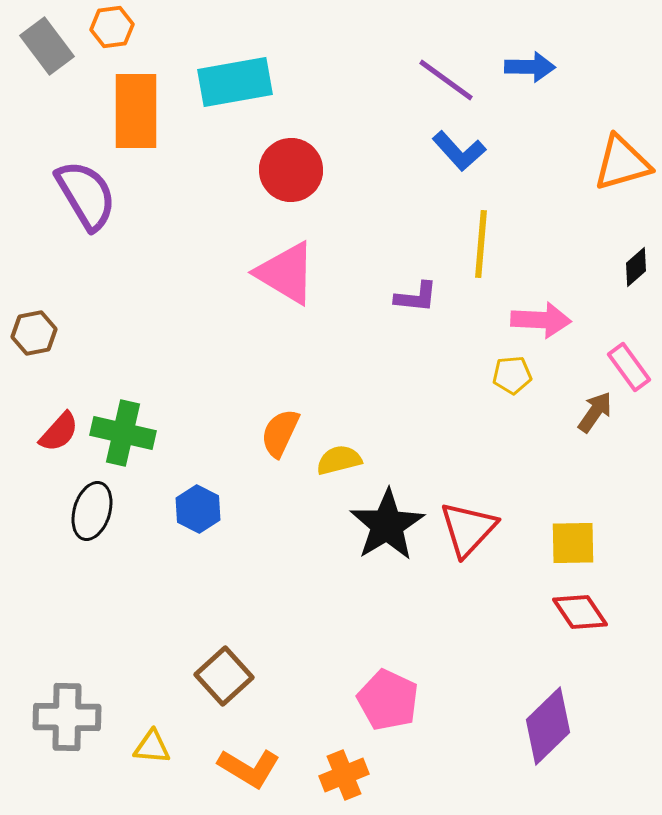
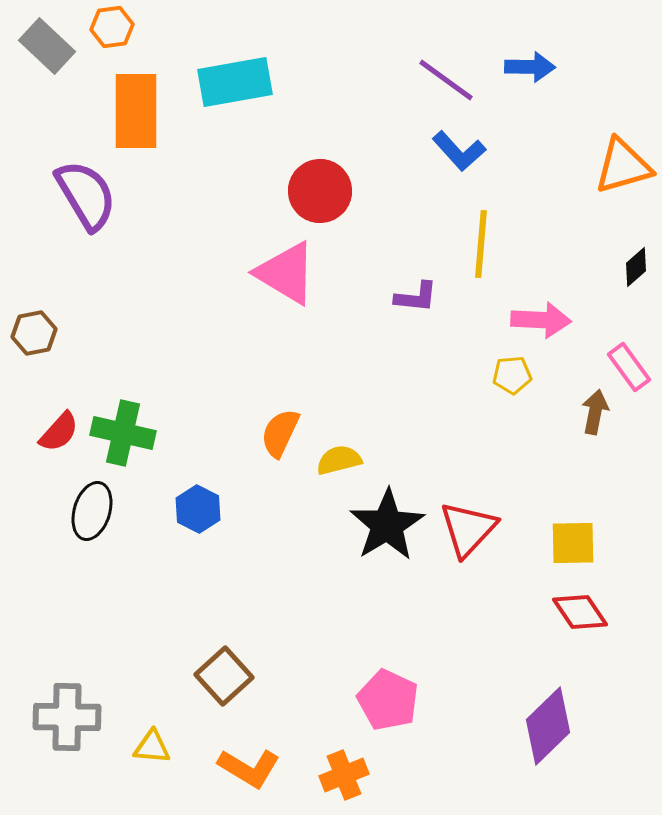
gray rectangle: rotated 10 degrees counterclockwise
orange triangle: moved 1 px right, 3 px down
red circle: moved 29 px right, 21 px down
brown arrow: rotated 24 degrees counterclockwise
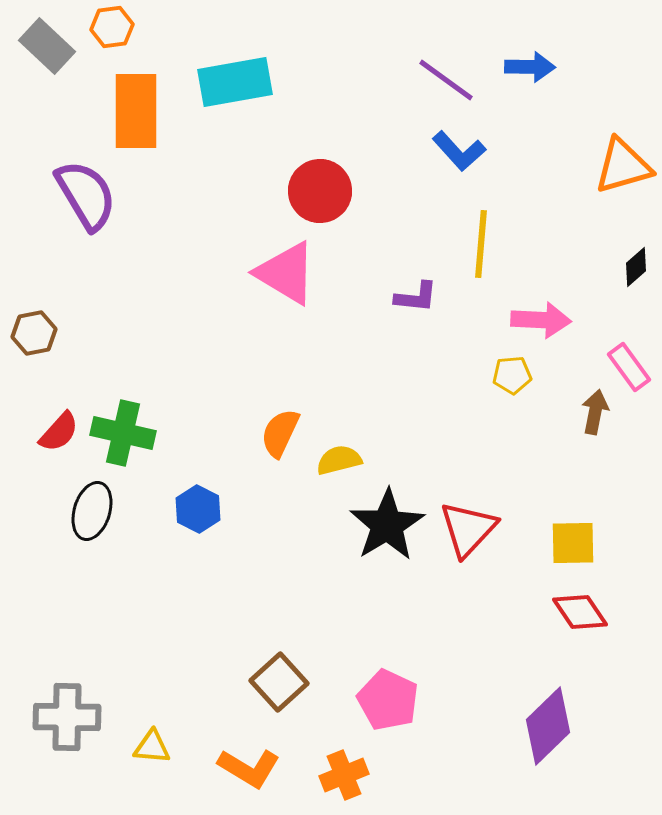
brown square: moved 55 px right, 6 px down
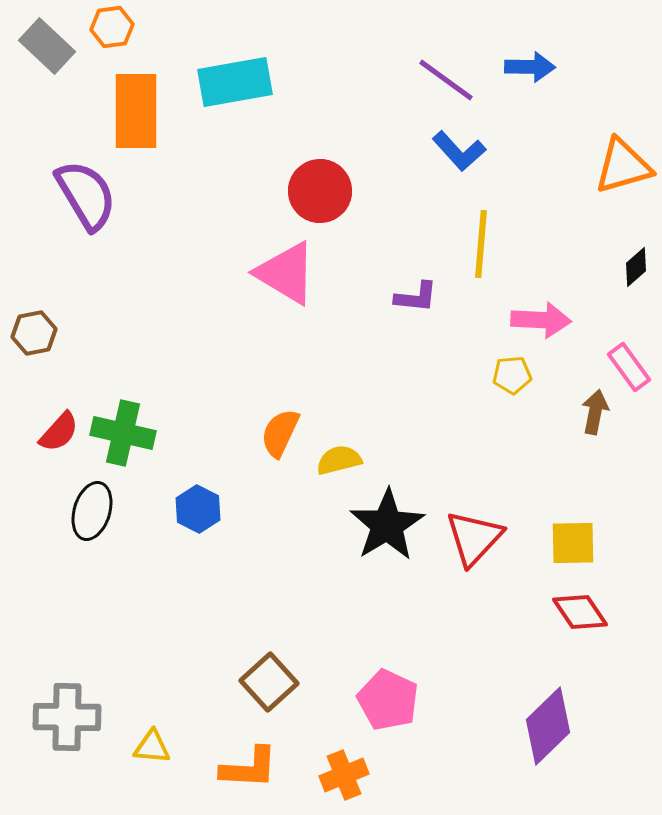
red triangle: moved 6 px right, 9 px down
brown square: moved 10 px left
orange L-shape: rotated 28 degrees counterclockwise
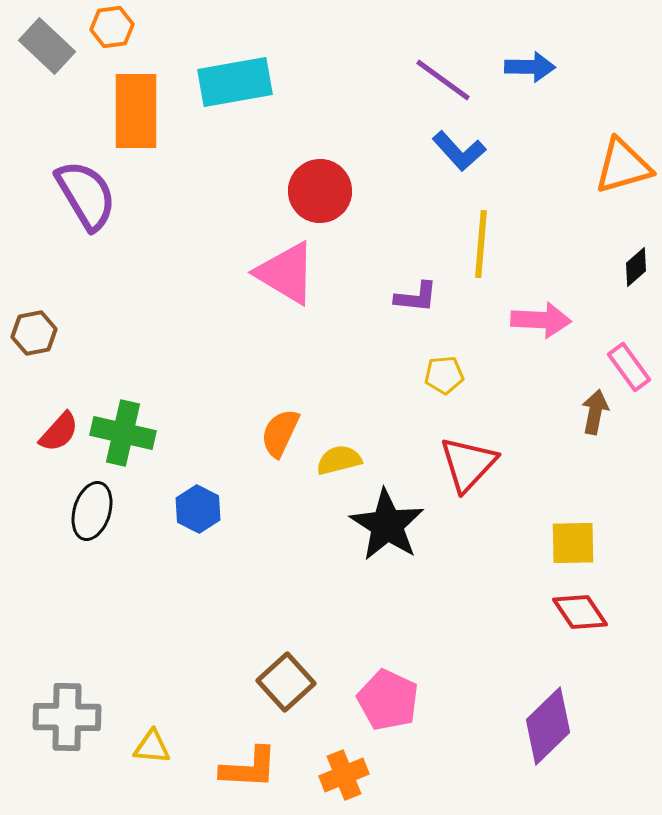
purple line: moved 3 px left
yellow pentagon: moved 68 px left
black star: rotated 8 degrees counterclockwise
red triangle: moved 6 px left, 74 px up
brown square: moved 17 px right
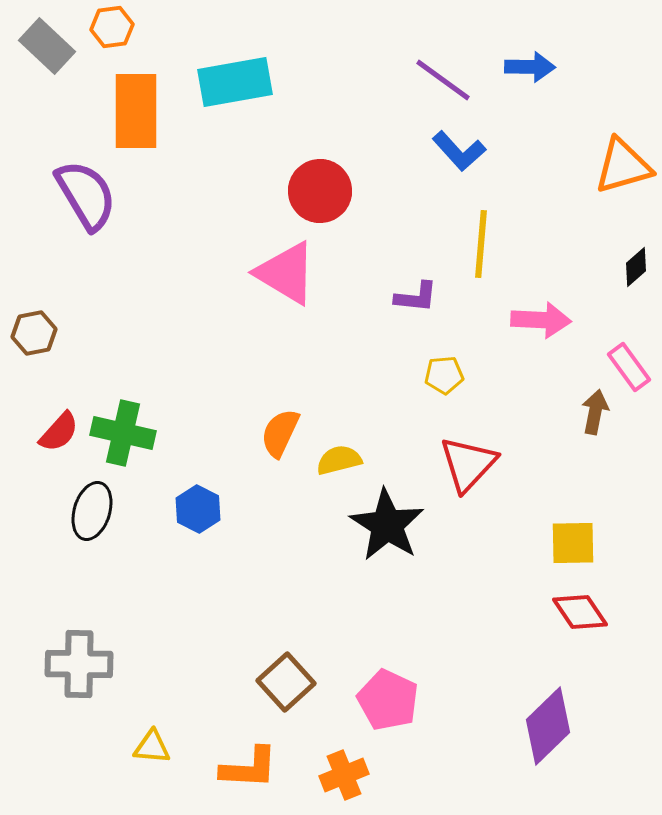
gray cross: moved 12 px right, 53 px up
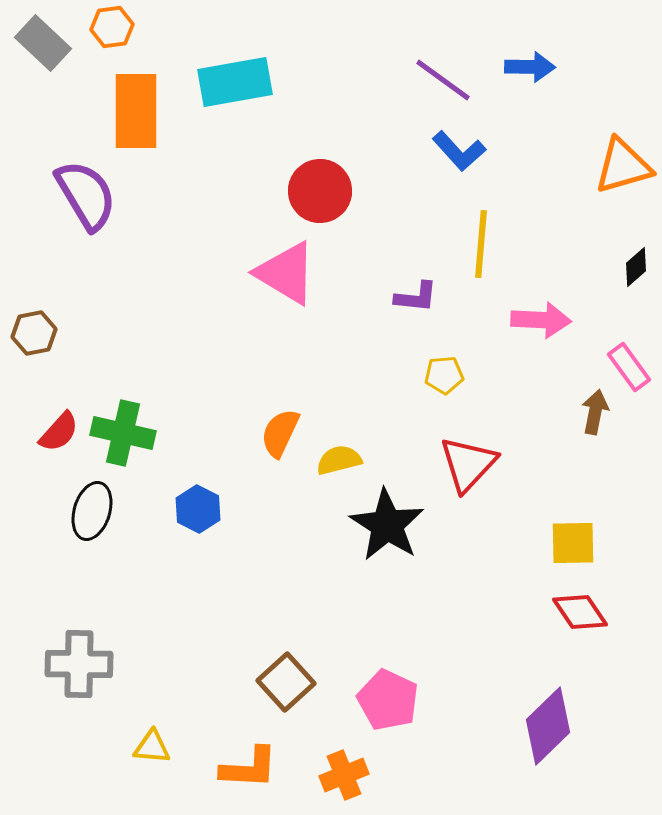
gray rectangle: moved 4 px left, 3 px up
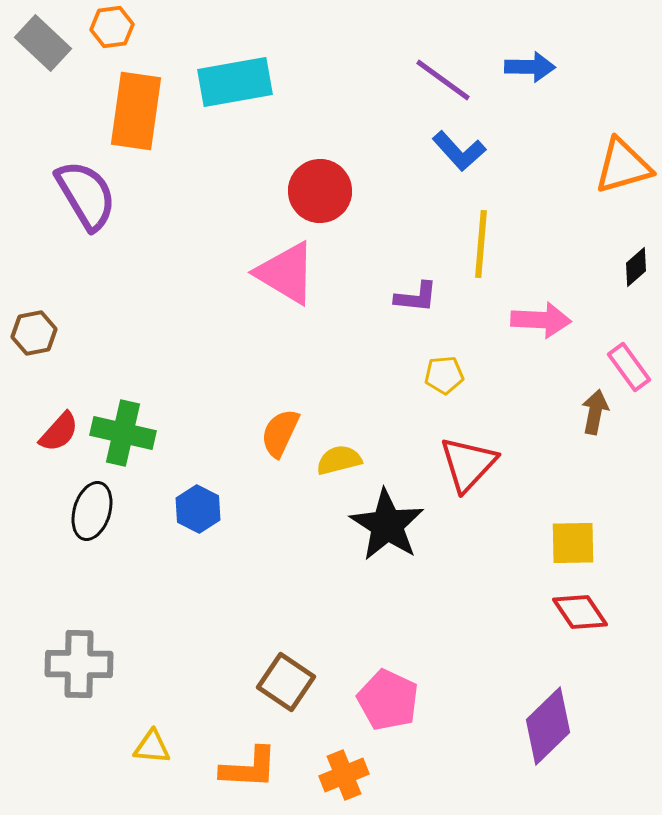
orange rectangle: rotated 8 degrees clockwise
brown square: rotated 14 degrees counterclockwise
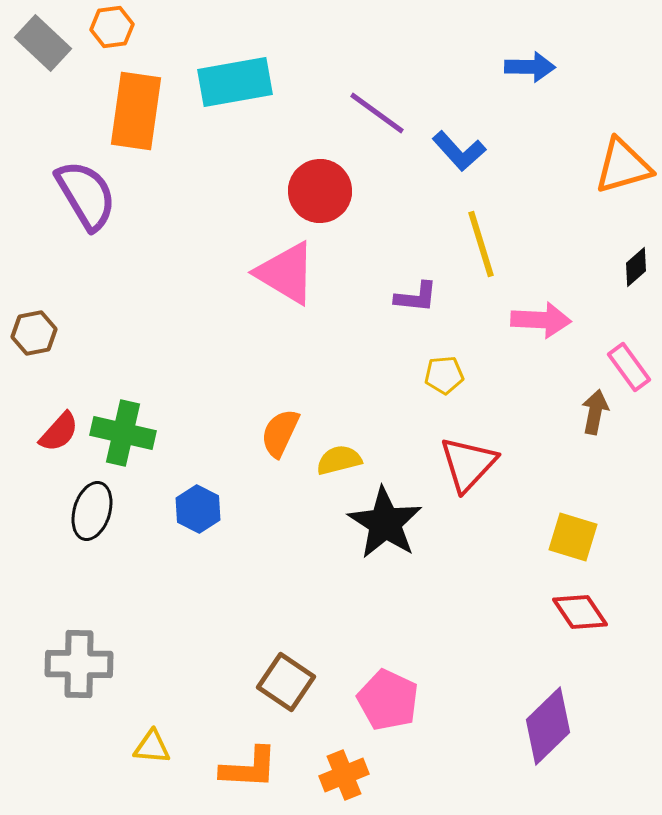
purple line: moved 66 px left, 33 px down
yellow line: rotated 22 degrees counterclockwise
black star: moved 2 px left, 2 px up
yellow square: moved 6 px up; rotated 18 degrees clockwise
